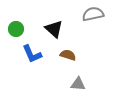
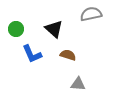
gray semicircle: moved 2 px left
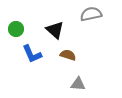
black triangle: moved 1 px right, 1 px down
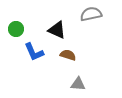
black triangle: moved 2 px right; rotated 18 degrees counterclockwise
blue L-shape: moved 2 px right, 2 px up
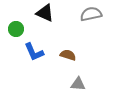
black triangle: moved 12 px left, 17 px up
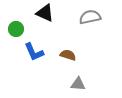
gray semicircle: moved 1 px left, 3 px down
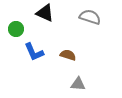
gray semicircle: rotated 30 degrees clockwise
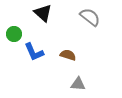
black triangle: moved 2 px left; rotated 18 degrees clockwise
gray semicircle: rotated 20 degrees clockwise
green circle: moved 2 px left, 5 px down
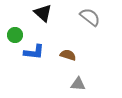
green circle: moved 1 px right, 1 px down
blue L-shape: rotated 60 degrees counterclockwise
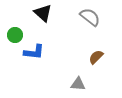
brown semicircle: moved 28 px right, 2 px down; rotated 63 degrees counterclockwise
